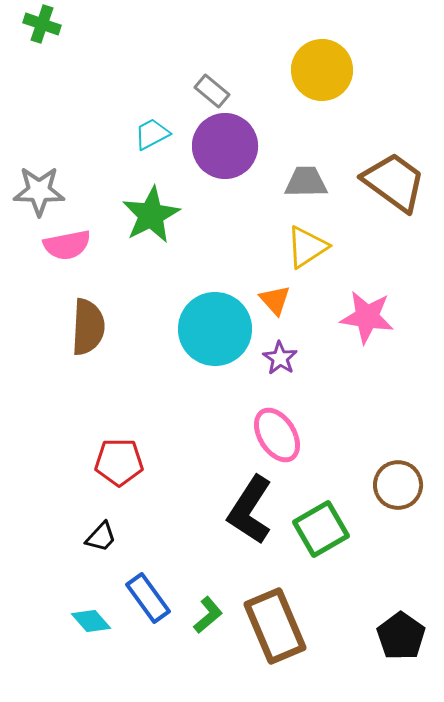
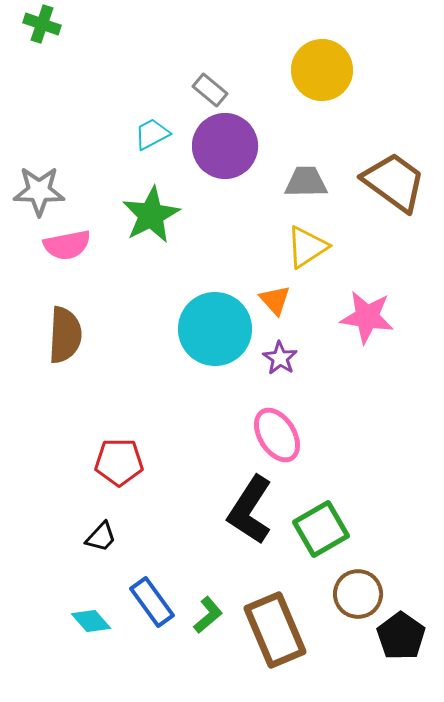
gray rectangle: moved 2 px left, 1 px up
brown semicircle: moved 23 px left, 8 px down
brown circle: moved 40 px left, 109 px down
blue rectangle: moved 4 px right, 4 px down
brown rectangle: moved 4 px down
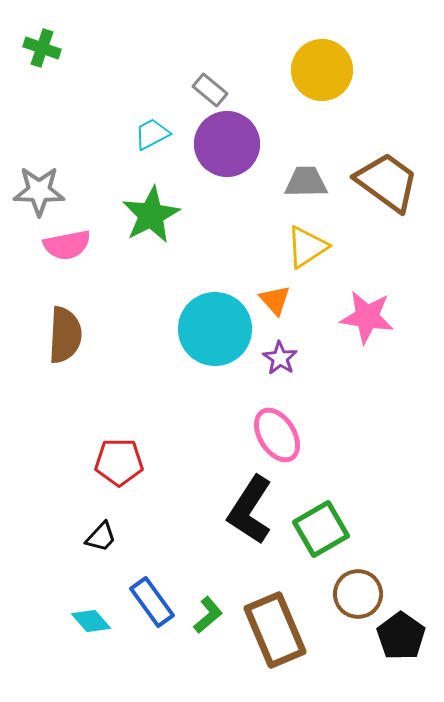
green cross: moved 24 px down
purple circle: moved 2 px right, 2 px up
brown trapezoid: moved 7 px left
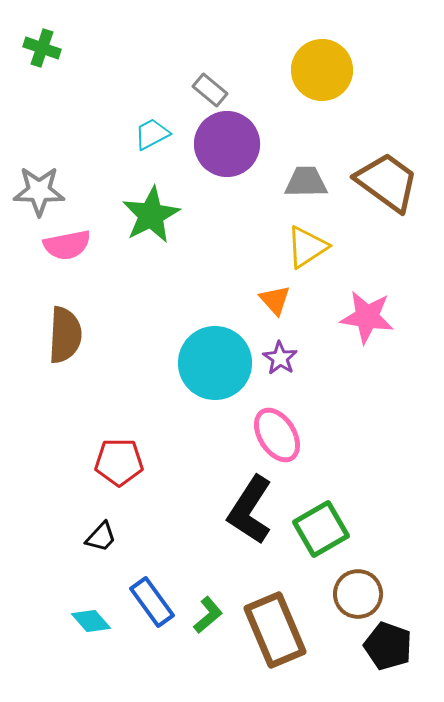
cyan circle: moved 34 px down
black pentagon: moved 13 px left, 10 px down; rotated 15 degrees counterclockwise
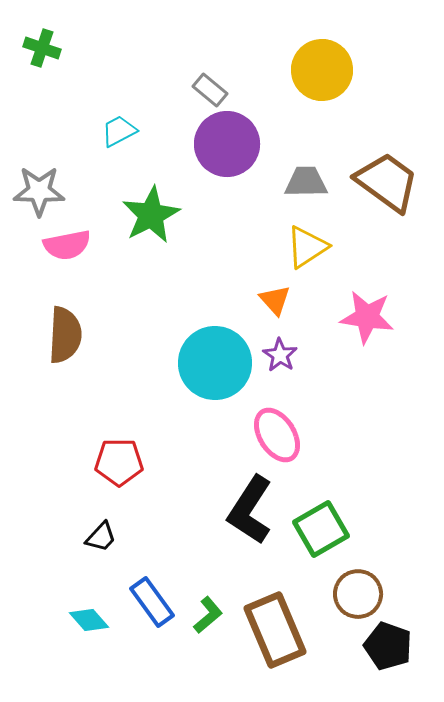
cyan trapezoid: moved 33 px left, 3 px up
purple star: moved 3 px up
cyan diamond: moved 2 px left, 1 px up
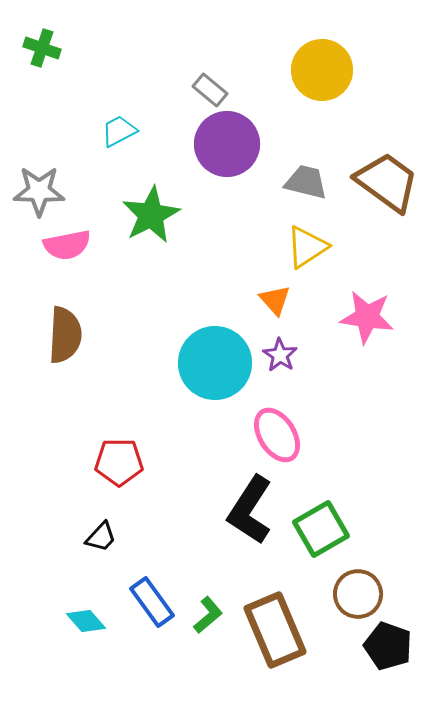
gray trapezoid: rotated 15 degrees clockwise
cyan diamond: moved 3 px left, 1 px down
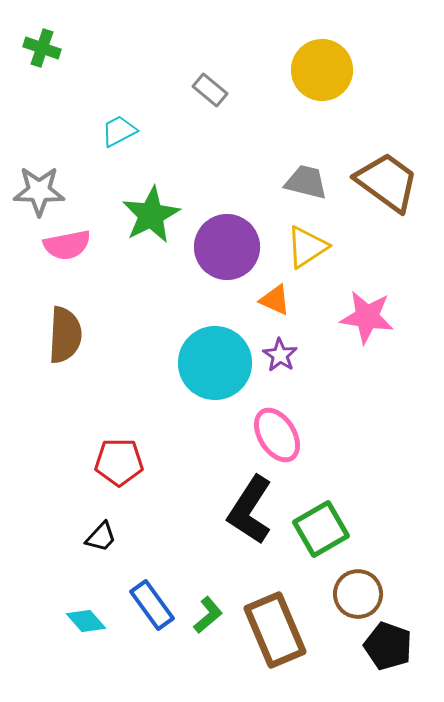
purple circle: moved 103 px down
orange triangle: rotated 24 degrees counterclockwise
blue rectangle: moved 3 px down
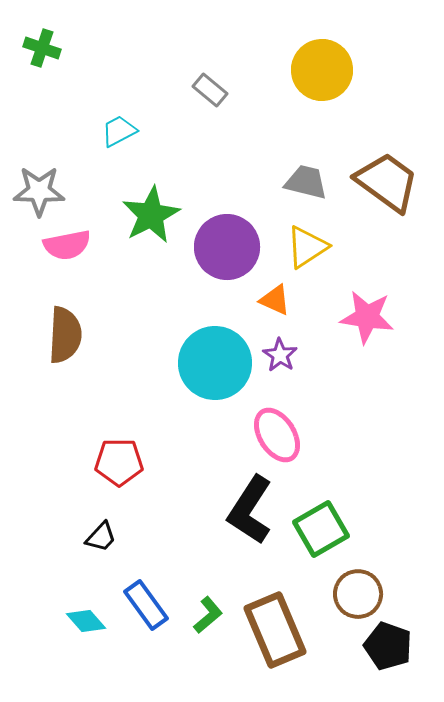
blue rectangle: moved 6 px left
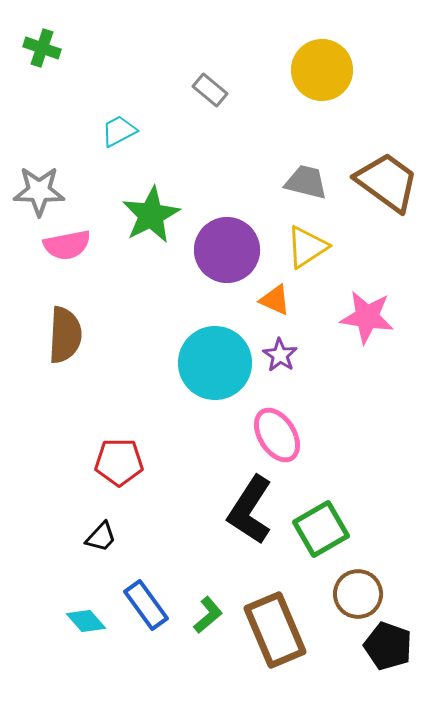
purple circle: moved 3 px down
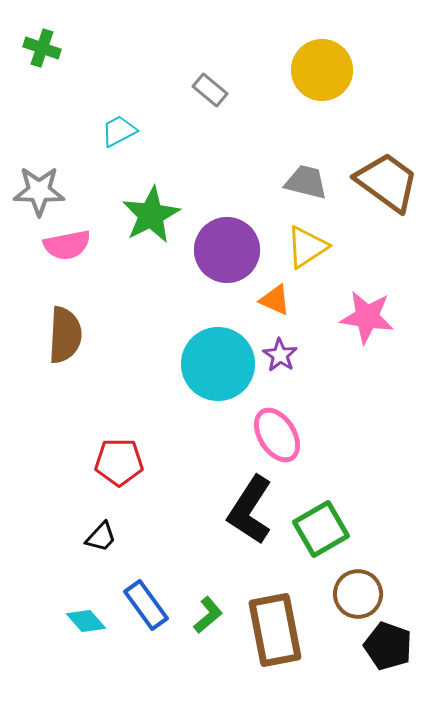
cyan circle: moved 3 px right, 1 px down
brown rectangle: rotated 12 degrees clockwise
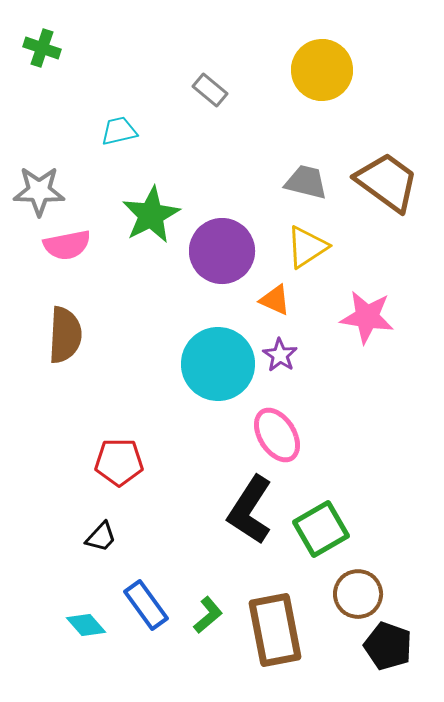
cyan trapezoid: rotated 15 degrees clockwise
purple circle: moved 5 px left, 1 px down
cyan diamond: moved 4 px down
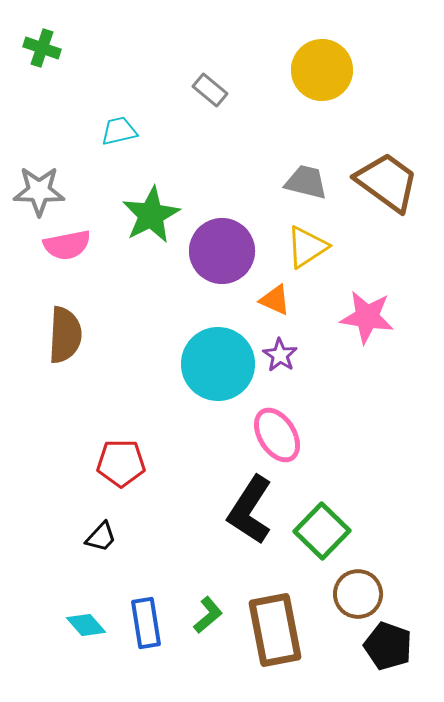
red pentagon: moved 2 px right, 1 px down
green square: moved 1 px right, 2 px down; rotated 16 degrees counterclockwise
blue rectangle: moved 18 px down; rotated 27 degrees clockwise
